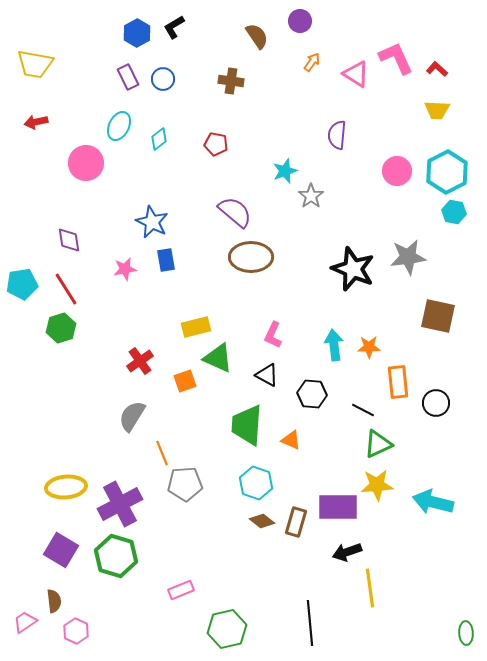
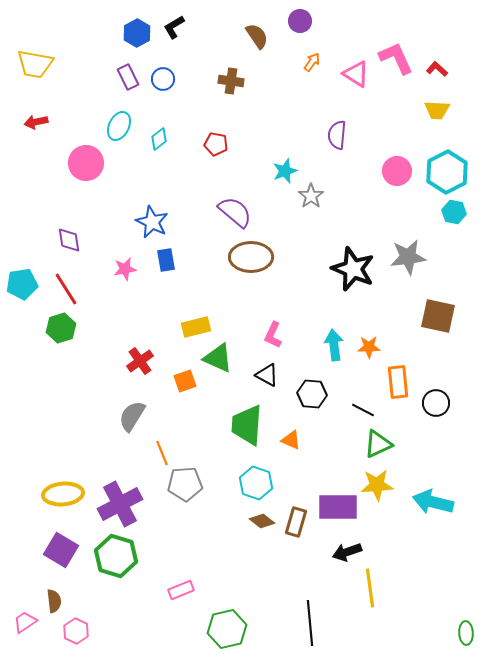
yellow ellipse at (66, 487): moved 3 px left, 7 px down
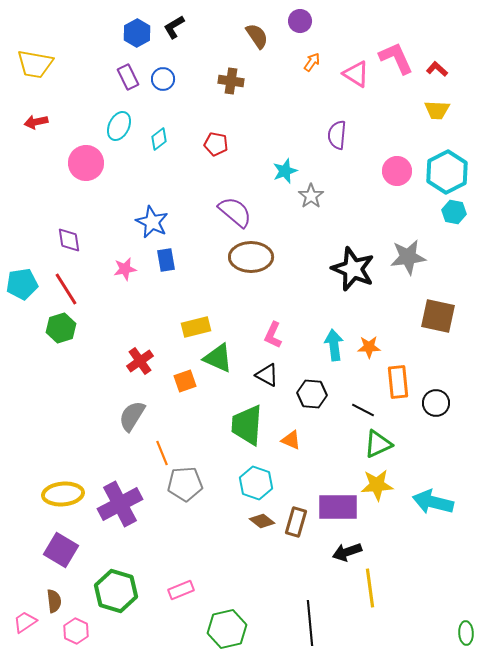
green hexagon at (116, 556): moved 35 px down
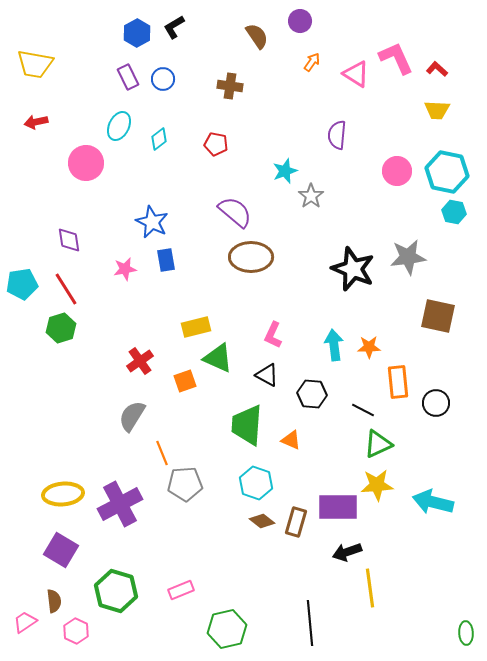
brown cross at (231, 81): moved 1 px left, 5 px down
cyan hexagon at (447, 172): rotated 21 degrees counterclockwise
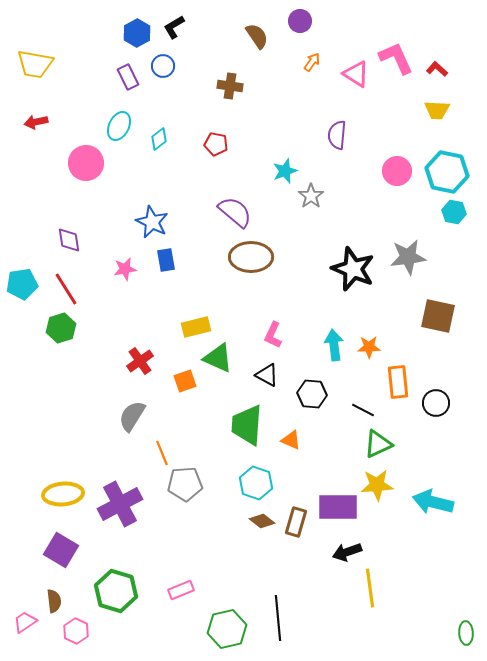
blue circle at (163, 79): moved 13 px up
black line at (310, 623): moved 32 px left, 5 px up
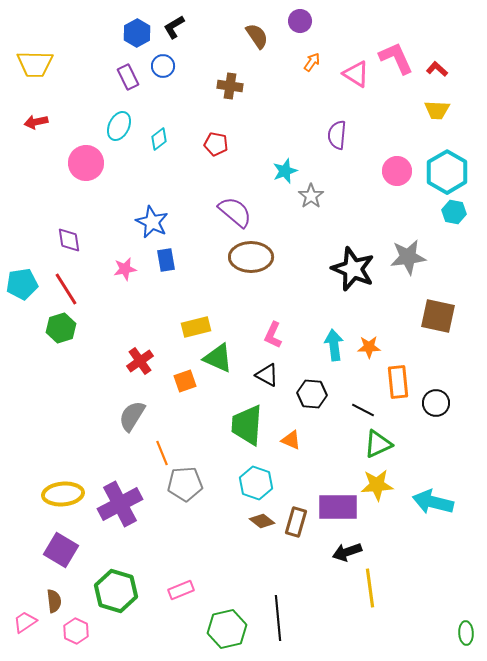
yellow trapezoid at (35, 64): rotated 9 degrees counterclockwise
cyan hexagon at (447, 172): rotated 18 degrees clockwise
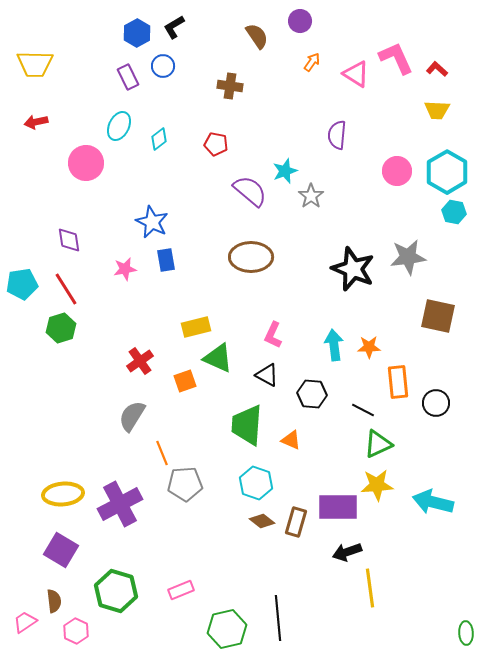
purple semicircle at (235, 212): moved 15 px right, 21 px up
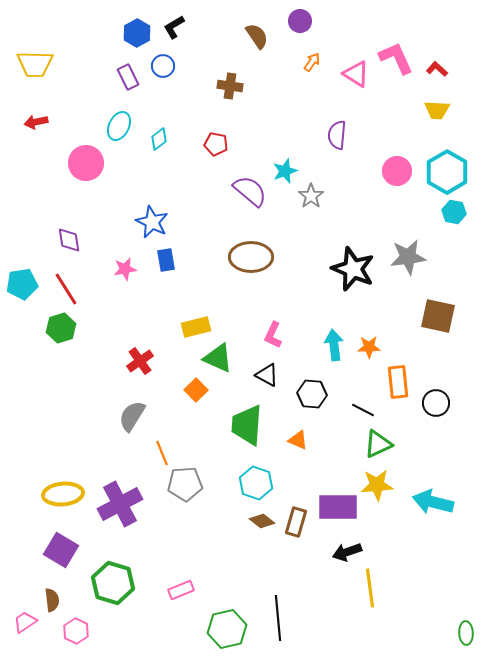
orange square at (185, 381): moved 11 px right, 9 px down; rotated 25 degrees counterclockwise
orange triangle at (291, 440): moved 7 px right
green hexagon at (116, 591): moved 3 px left, 8 px up
brown semicircle at (54, 601): moved 2 px left, 1 px up
